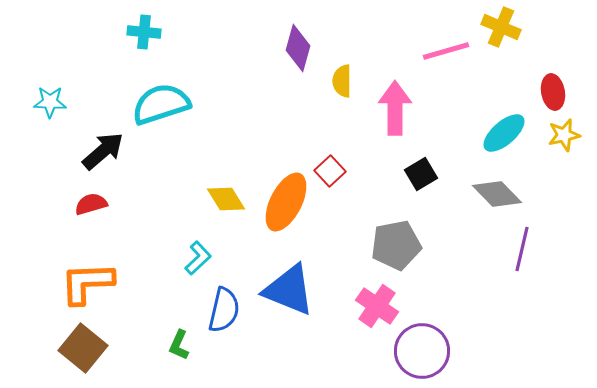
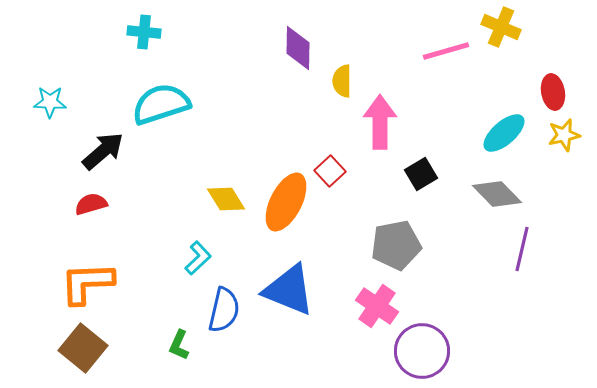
purple diamond: rotated 15 degrees counterclockwise
pink arrow: moved 15 px left, 14 px down
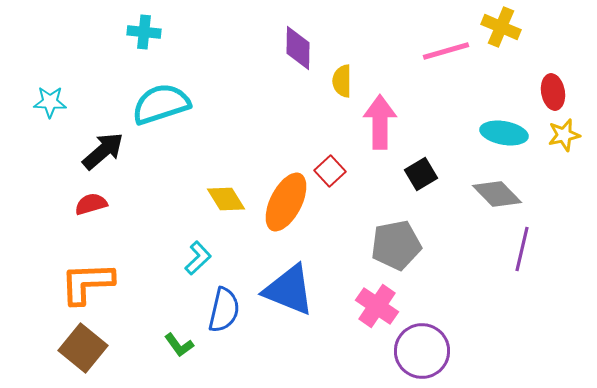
cyan ellipse: rotated 51 degrees clockwise
green L-shape: rotated 60 degrees counterclockwise
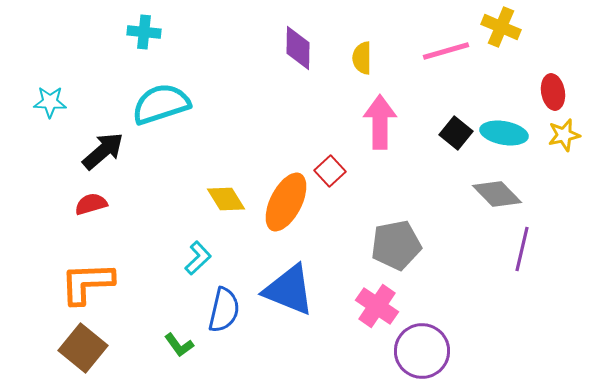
yellow semicircle: moved 20 px right, 23 px up
black square: moved 35 px right, 41 px up; rotated 20 degrees counterclockwise
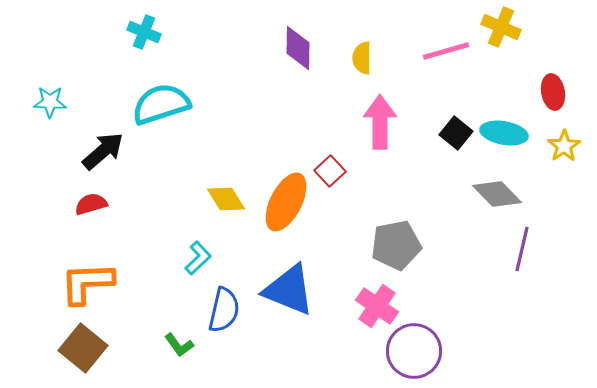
cyan cross: rotated 16 degrees clockwise
yellow star: moved 11 px down; rotated 20 degrees counterclockwise
purple circle: moved 8 px left
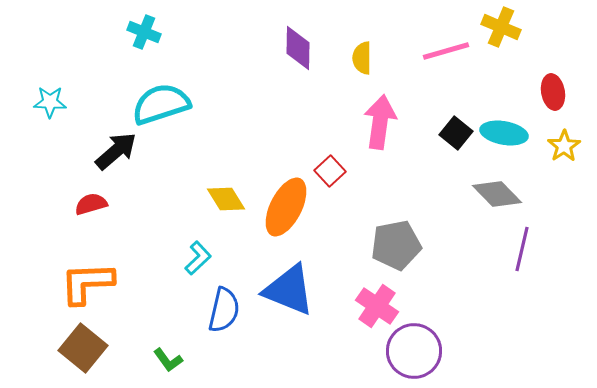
pink arrow: rotated 8 degrees clockwise
black arrow: moved 13 px right
orange ellipse: moved 5 px down
green L-shape: moved 11 px left, 15 px down
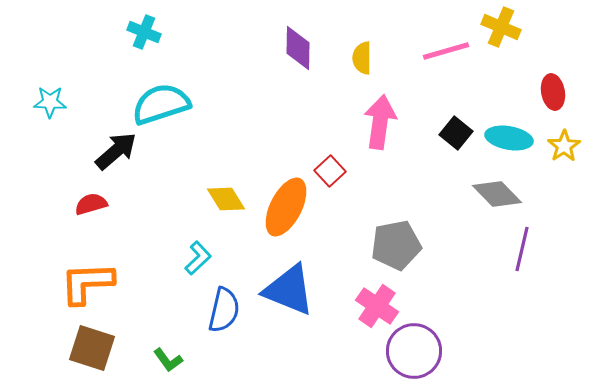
cyan ellipse: moved 5 px right, 5 px down
brown square: moved 9 px right; rotated 21 degrees counterclockwise
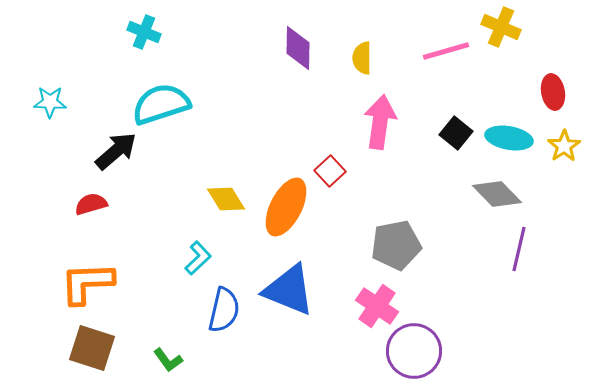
purple line: moved 3 px left
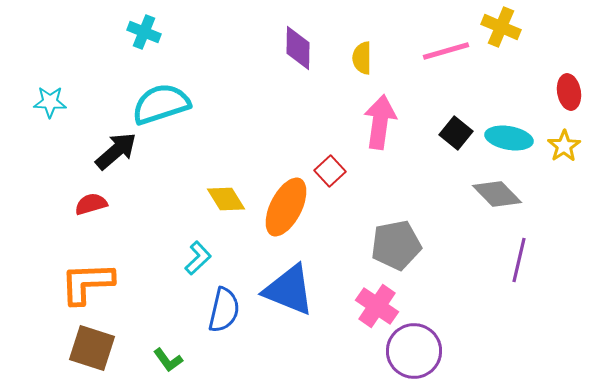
red ellipse: moved 16 px right
purple line: moved 11 px down
